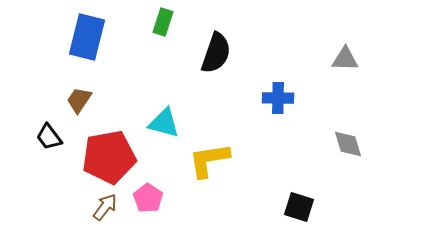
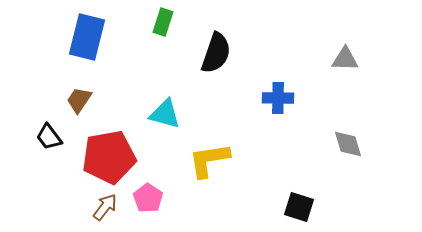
cyan triangle: moved 1 px right, 9 px up
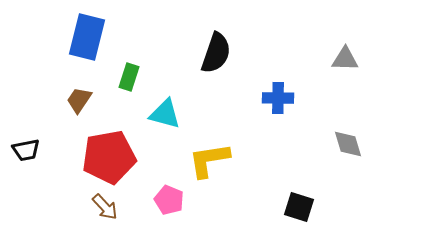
green rectangle: moved 34 px left, 55 px down
black trapezoid: moved 23 px left, 13 px down; rotated 64 degrees counterclockwise
pink pentagon: moved 21 px right, 2 px down; rotated 12 degrees counterclockwise
brown arrow: rotated 100 degrees clockwise
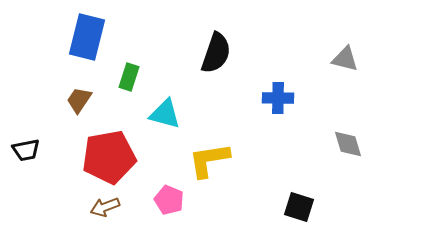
gray triangle: rotated 12 degrees clockwise
brown arrow: rotated 112 degrees clockwise
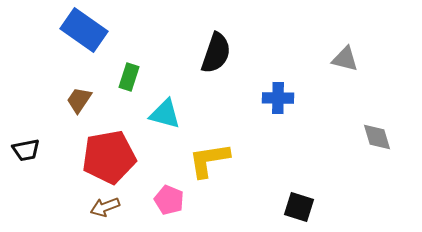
blue rectangle: moved 3 px left, 7 px up; rotated 69 degrees counterclockwise
gray diamond: moved 29 px right, 7 px up
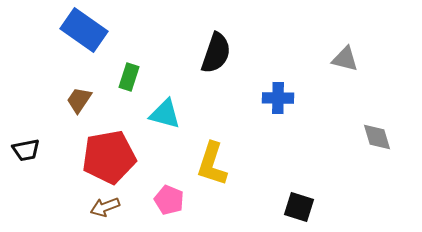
yellow L-shape: moved 3 px right, 4 px down; rotated 63 degrees counterclockwise
